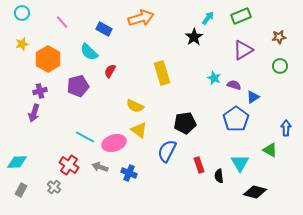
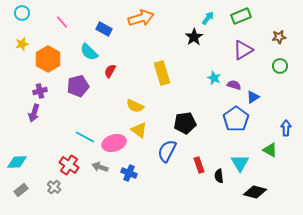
gray rectangle: rotated 24 degrees clockwise
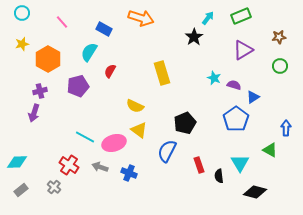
orange arrow: rotated 35 degrees clockwise
cyan semicircle: rotated 78 degrees clockwise
black pentagon: rotated 15 degrees counterclockwise
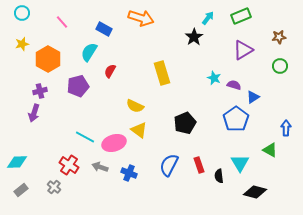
blue semicircle: moved 2 px right, 14 px down
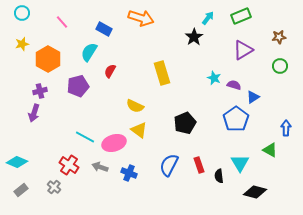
cyan diamond: rotated 25 degrees clockwise
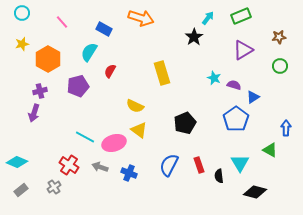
gray cross: rotated 16 degrees clockwise
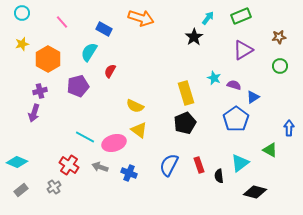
yellow rectangle: moved 24 px right, 20 px down
blue arrow: moved 3 px right
cyan triangle: rotated 24 degrees clockwise
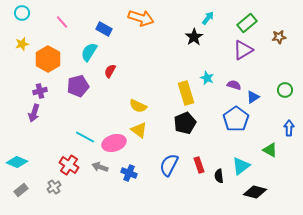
green rectangle: moved 6 px right, 7 px down; rotated 18 degrees counterclockwise
green circle: moved 5 px right, 24 px down
cyan star: moved 7 px left
yellow semicircle: moved 3 px right
cyan triangle: moved 1 px right, 3 px down
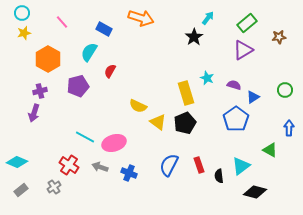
yellow star: moved 2 px right, 11 px up
yellow triangle: moved 19 px right, 8 px up
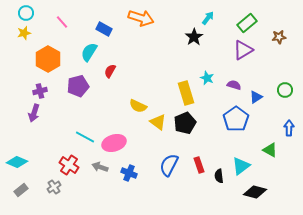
cyan circle: moved 4 px right
blue triangle: moved 3 px right
